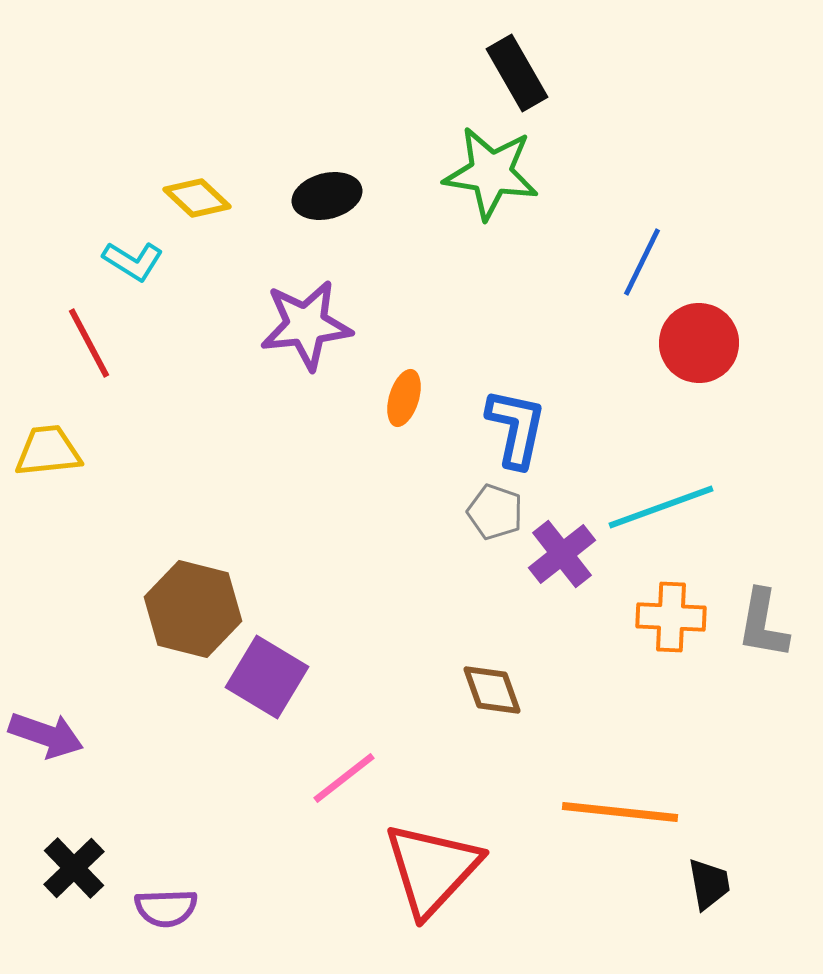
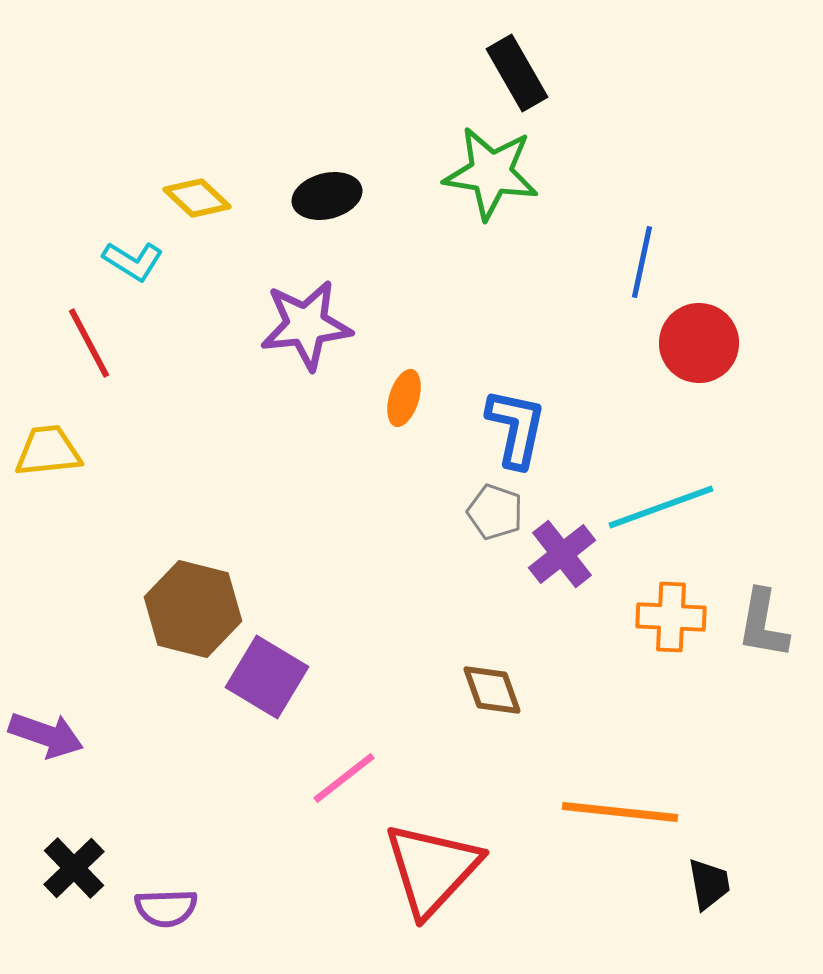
blue line: rotated 14 degrees counterclockwise
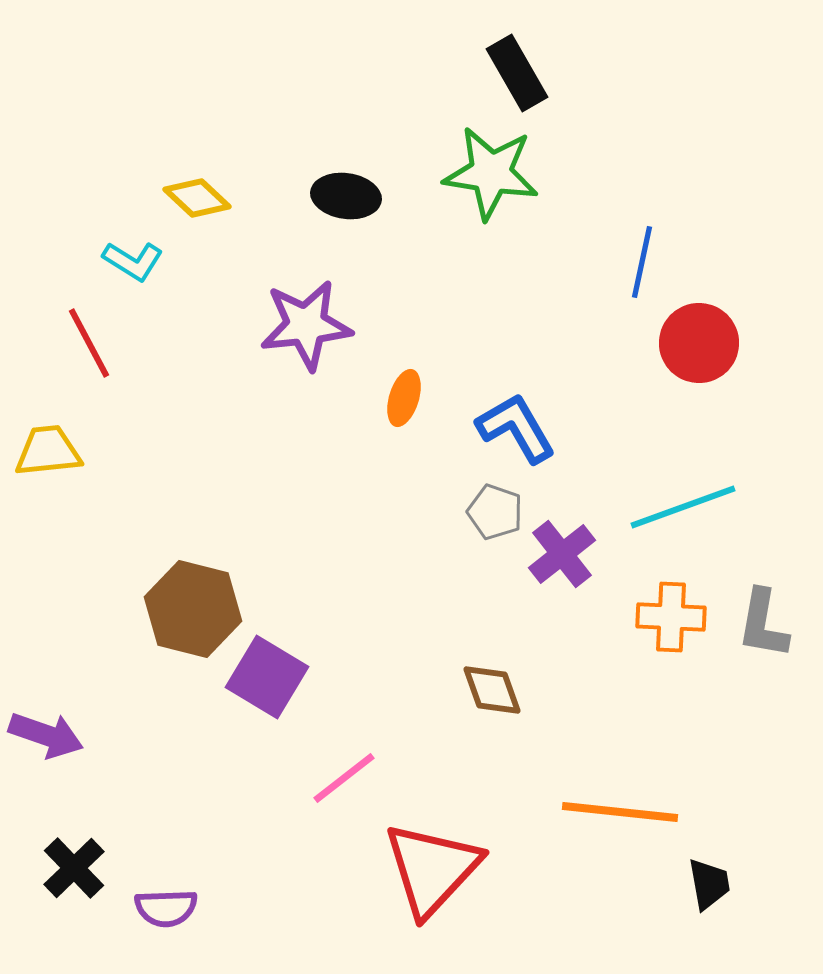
black ellipse: moved 19 px right; rotated 22 degrees clockwise
blue L-shape: rotated 42 degrees counterclockwise
cyan line: moved 22 px right
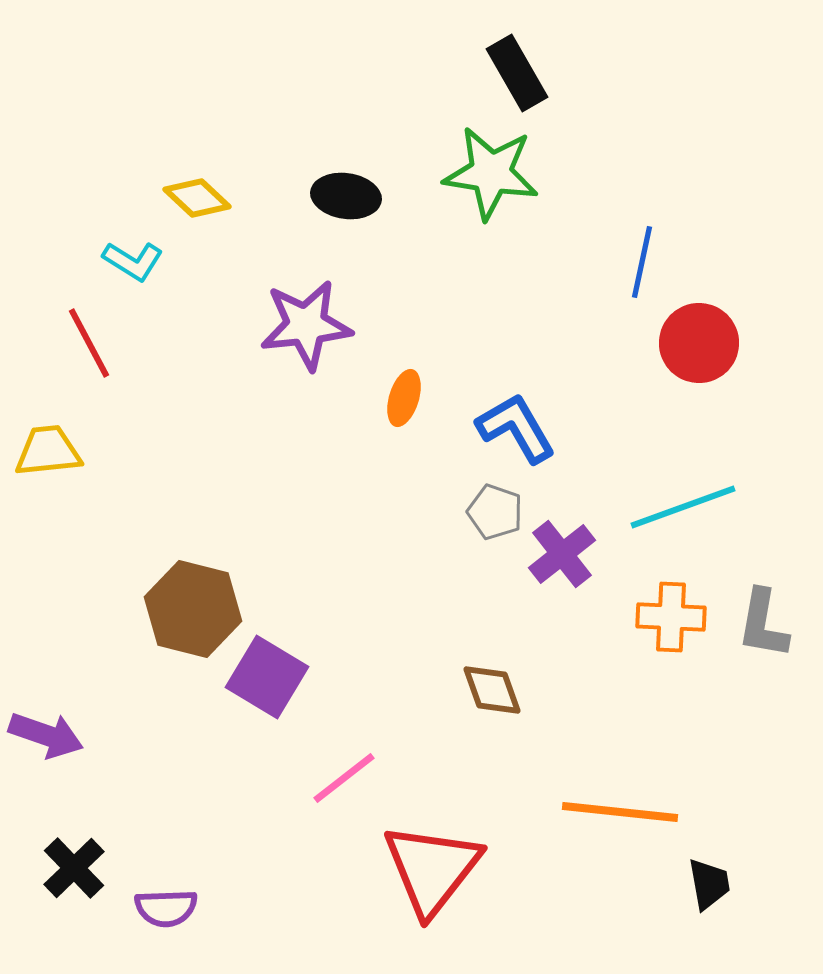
red triangle: rotated 5 degrees counterclockwise
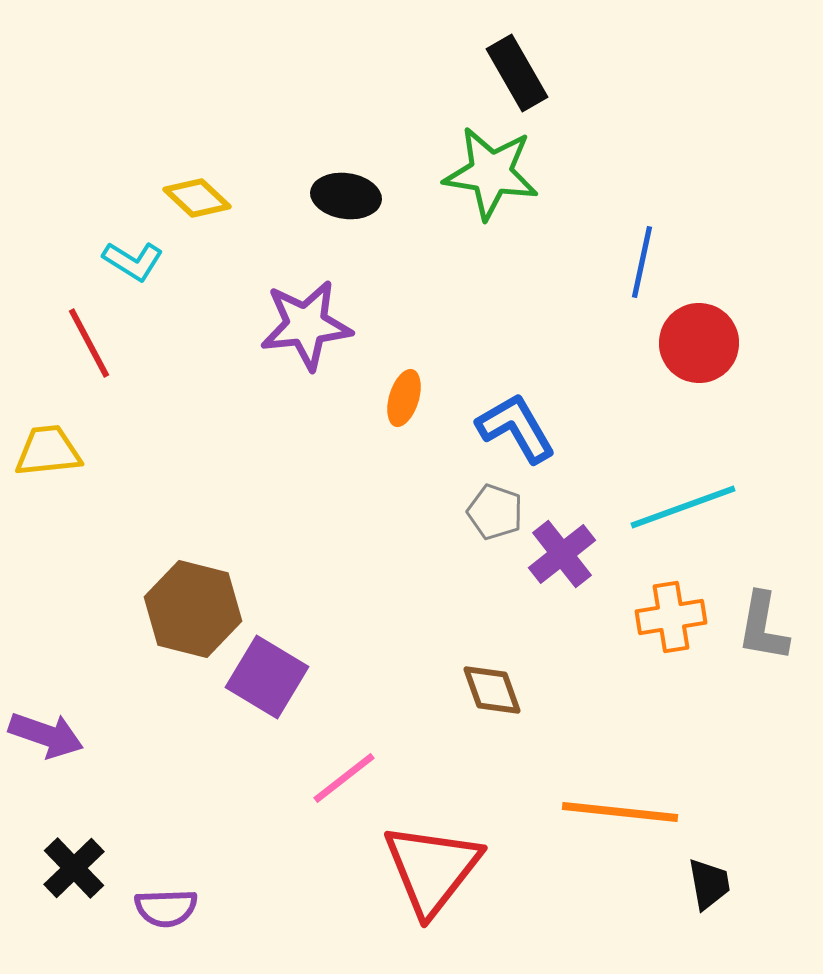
orange cross: rotated 12 degrees counterclockwise
gray L-shape: moved 3 px down
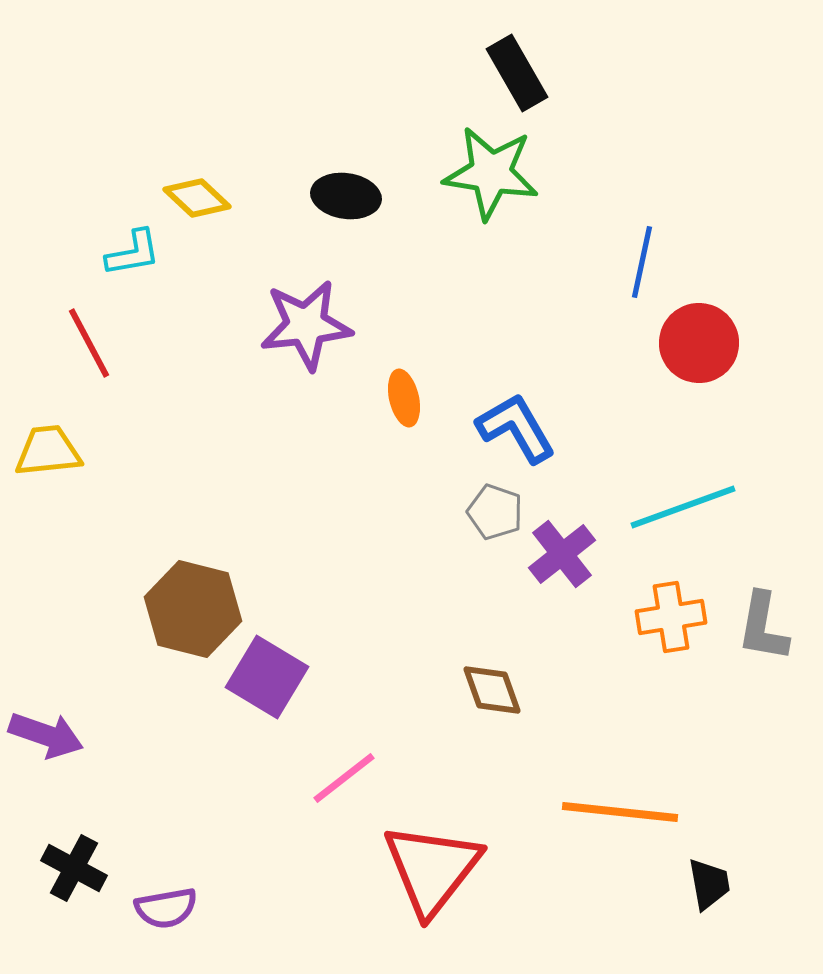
cyan L-shape: moved 8 px up; rotated 42 degrees counterclockwise
orange ellipse: rotated 30 degrees counterclockwise
black cross: rotated 18 degrees counterclockwise
purple semicircle: rotated 8 degrees counterclockwise
